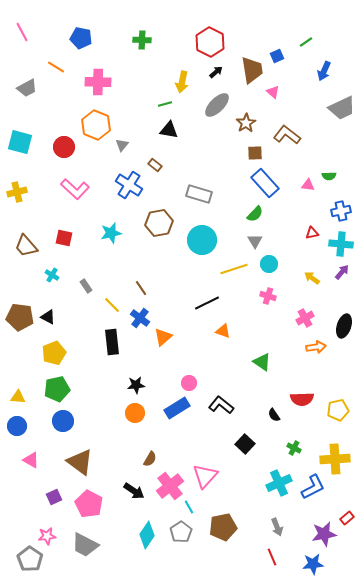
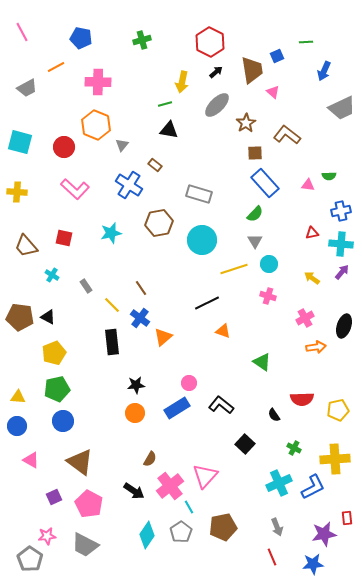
green cross at (142, 40): rotated 18 degrees counterclockwise
green line at (306, 42): rotated 32 degrees clockwise
orange line at (56, 67): rotated 60 degrees counterclockwise
yellow cross at (17, 192): rotated 18 degrees clockwise
red rectangle at (347, 518): rotated 56 degrees counterclockwise
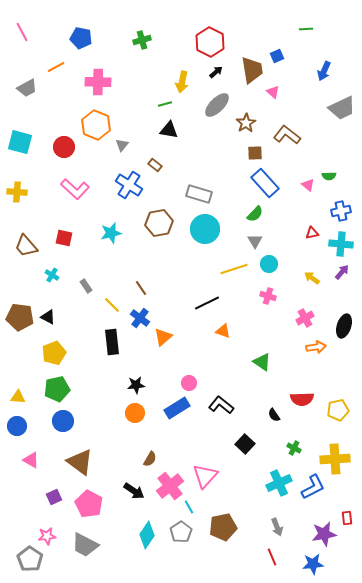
green line at (306, 42): moved 13 px up
pink triangle at (308, 185): rotated 32 degrees clockwise
cyan circle at (202, 240): moved 3 px right, 11 px up
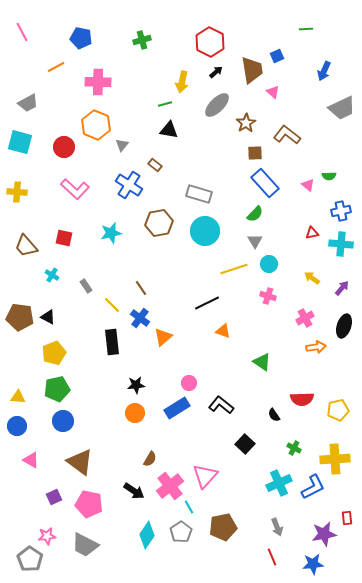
gray trapezoid at (27, 88): moved 1 px right, 15 px down
cyan circle at (205, 229): moved 2 px down
purple arrow at (342, 272): moved 16 px down
pink pentagon at (89, 504): rotated 16 degrees counterclockwise
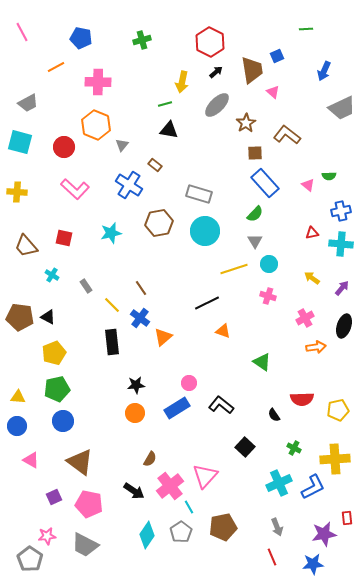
black square at (245, 444): moved 3 px down
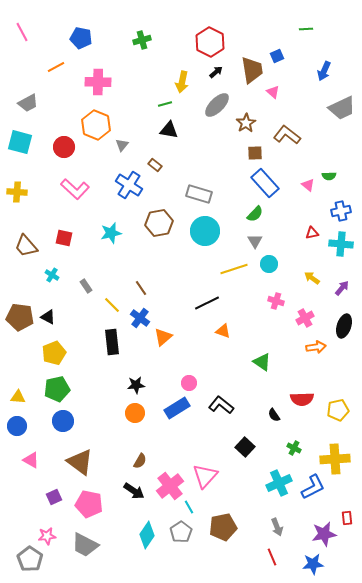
pink cross at (268, 296): moved 8 px right, 5 px down
brown semicircle at (150, 459): moved 10 px left, 2 px down
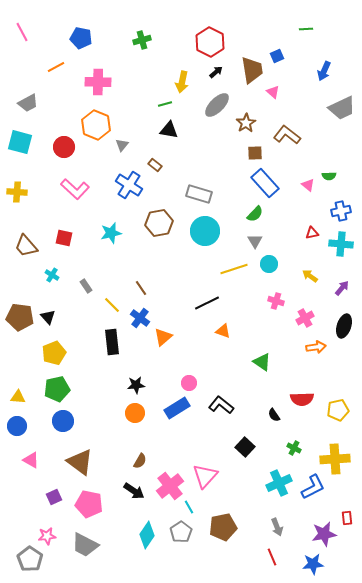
yellow arrow at (312, 278): moved 2 px left, 2 px up
black triangle at (48, 317): rotated 21 degrees clockwise
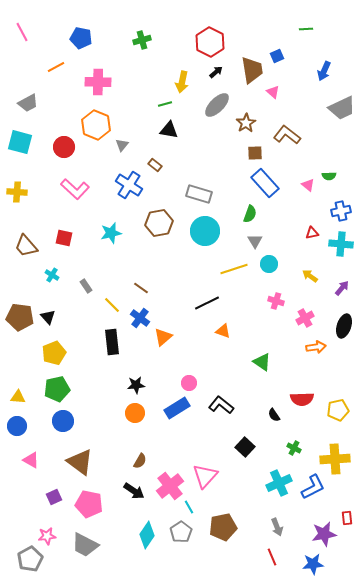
green semicircle at (255, 214): moved 5 px left; rotated 24 degrees counterclockwise
brown line at (141, 288): rotated 21 degrees counterclockwise
gray pentagon at (30, 559): rotated 10 degrees clockwise
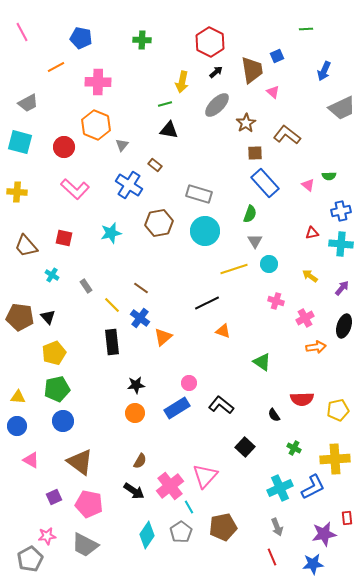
green cross at (142, 40): rotated 18 degrees clockwise
cyan cross at (279, 483): moved 1 px right, 5 px down
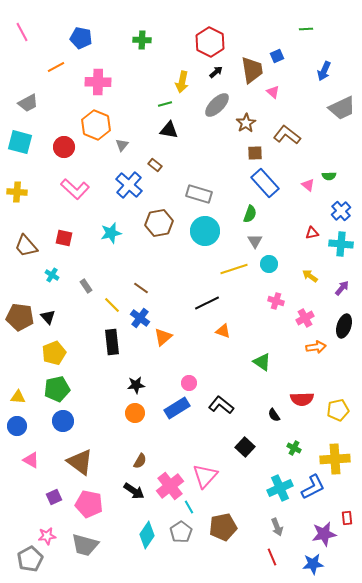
blue cross at (129, 185): rotated 8 degrees clockwise
blue cross at (341, 211): rotated 30 degrees counterclockwise
gray trapezoid at (85, 545): rotated 12 degrees counterclockwise
